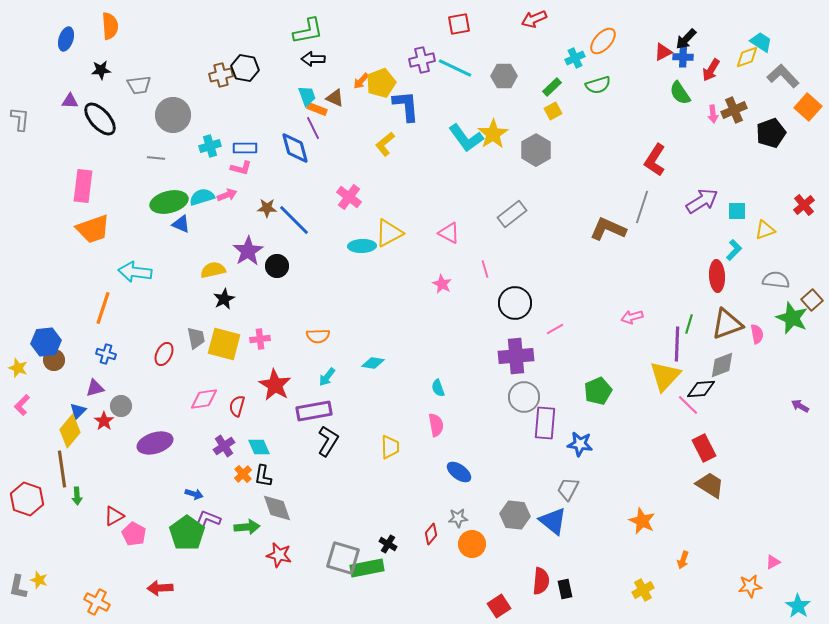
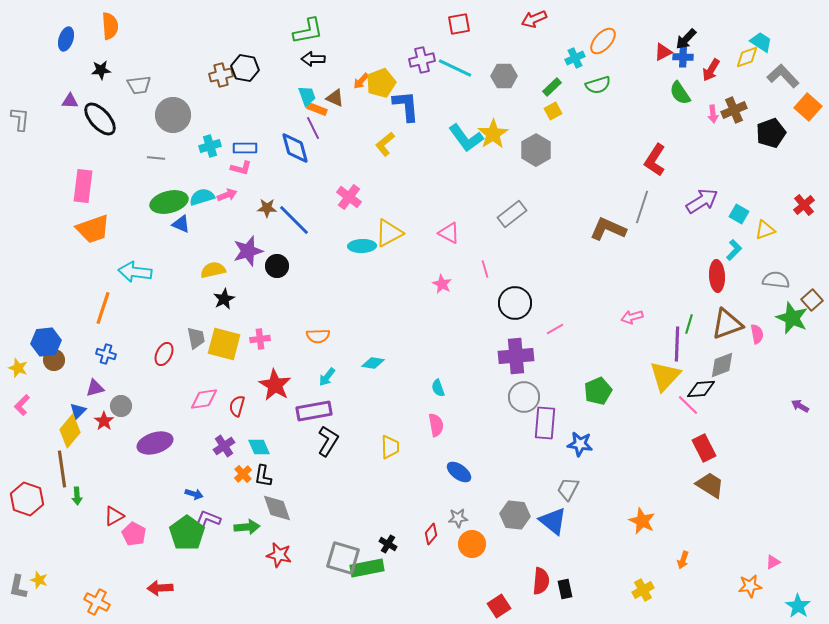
cyan square at (737, 211): moved 2 px right, 3 px down; rotated 30 degrees clockwise
purple star at (248, 251): rotated 16 degrees clockwise
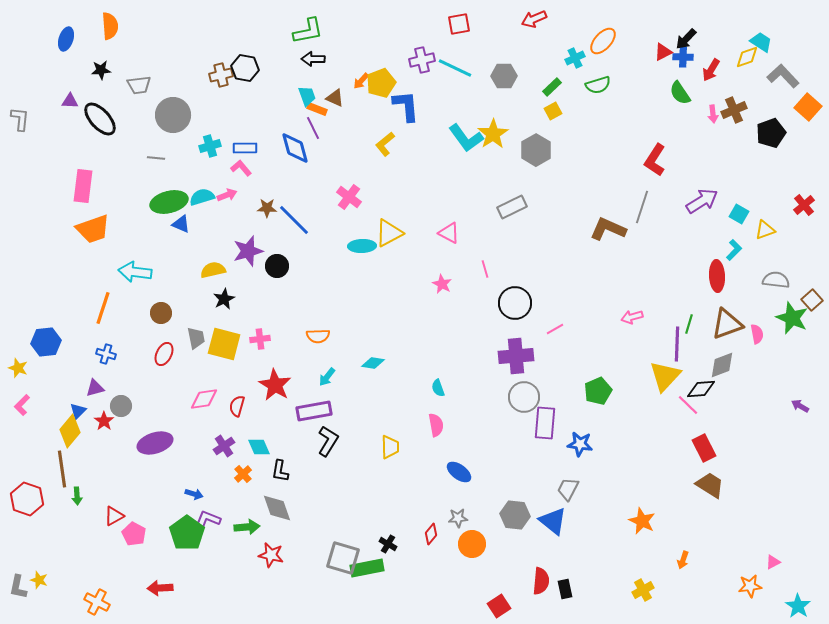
pink L-shape at (241, 168): rotated 145 degrees counterclockwise
gray rectangle at (512, 214): moved 7 px up; rotated 12 degrees clockwise
brown circle at (54, 360): moved 107 px right, 47 px up
black L-shape at (263, 476): moved 17 px right, 5 px up
red star at (279, 555): moved 8 px left
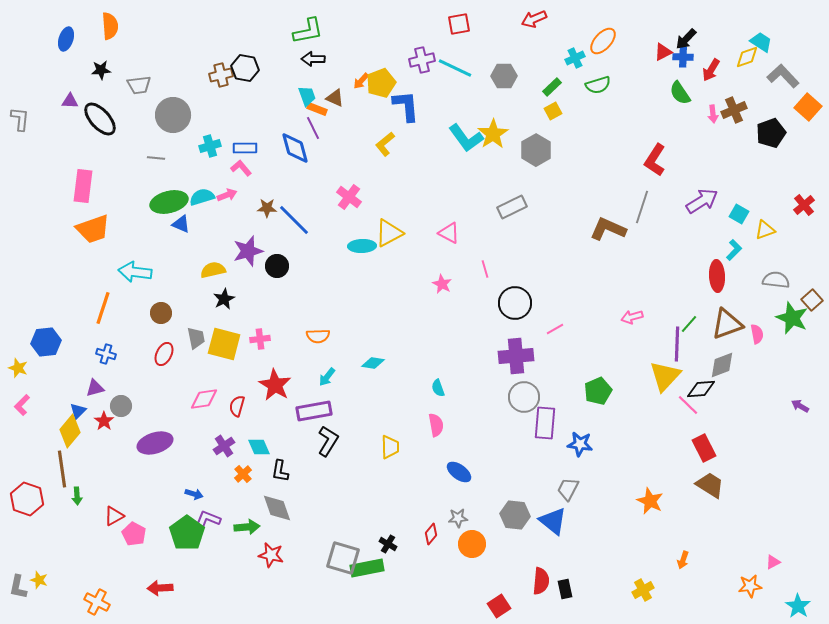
green line at (689, 324): rotated 24 degrees clockwise
orange star at (642, 521): moved 8 px right, 20 px up
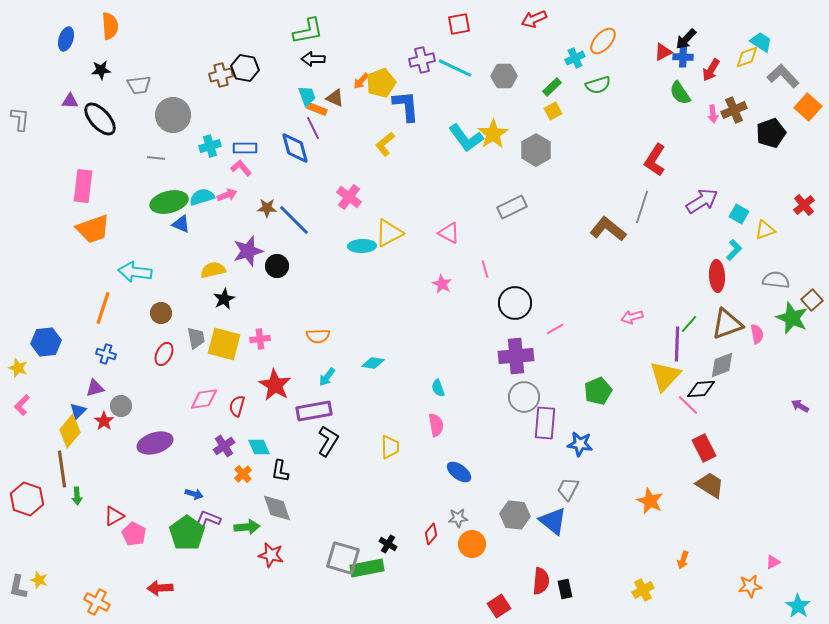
brown L-shape at (608, 229): rotated 15 degrees clockwise
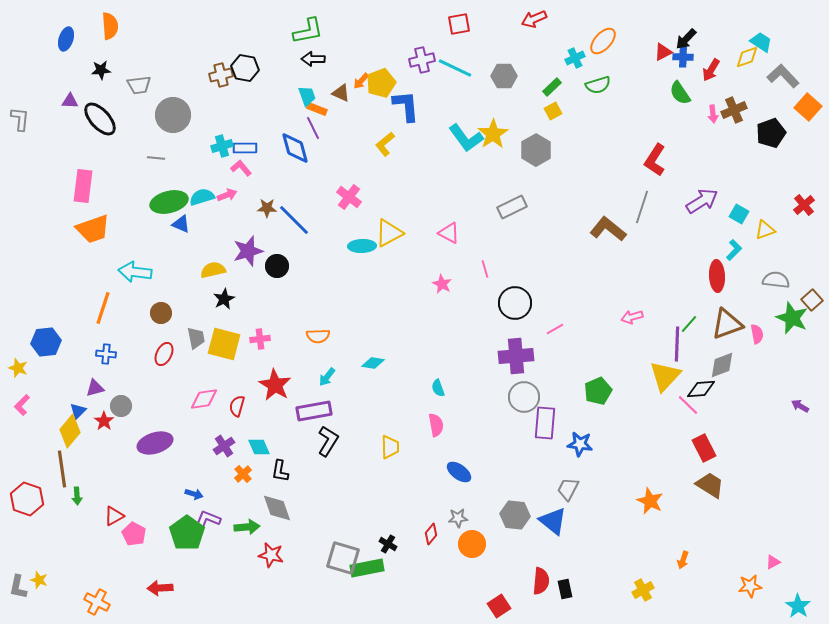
brown triangle at (335, 98): moved 6 px right, 5 px up
cyan cross at (210, 146): moved 12 px right
blue cross at (106, 354): rotated 12 degrees counterclockwise
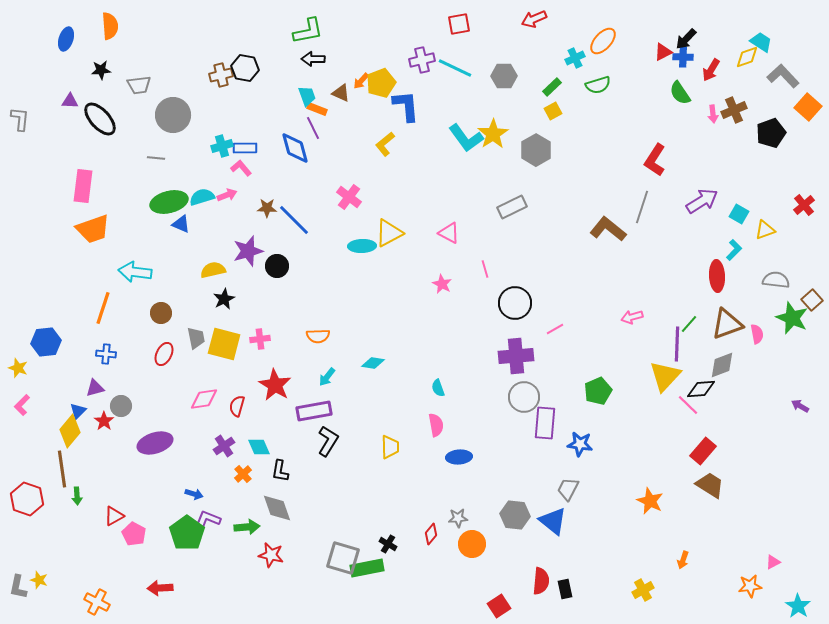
red rectangle at (704, 448): moved 1 px left, 3 px down; rotated 68 degrees clockwise
blue ellipse at (459, 472): moved 15 px up; rotated 40 degrees counterclockwise
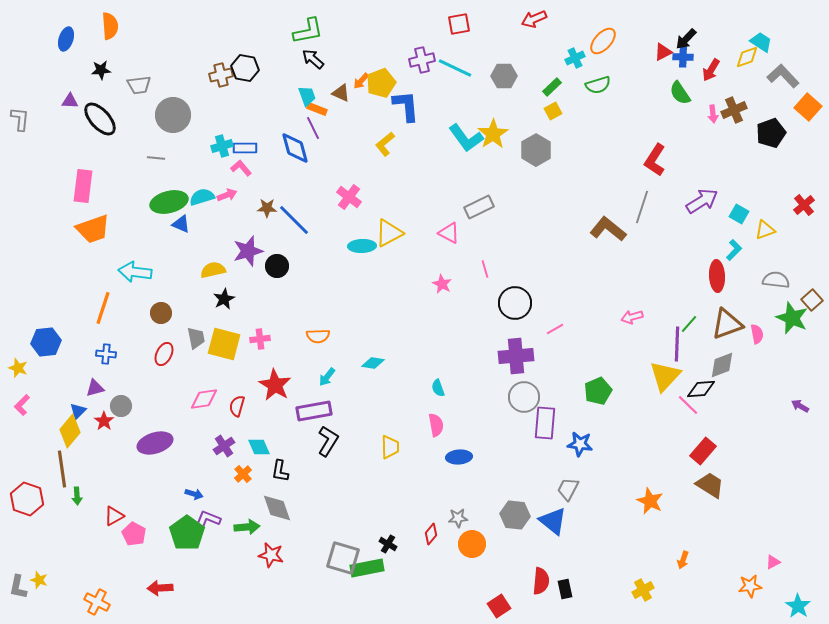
black arrow at (313, 59): rotated 40 degrees clockwise
gray rectangle at (512, 207): moved 33 px left
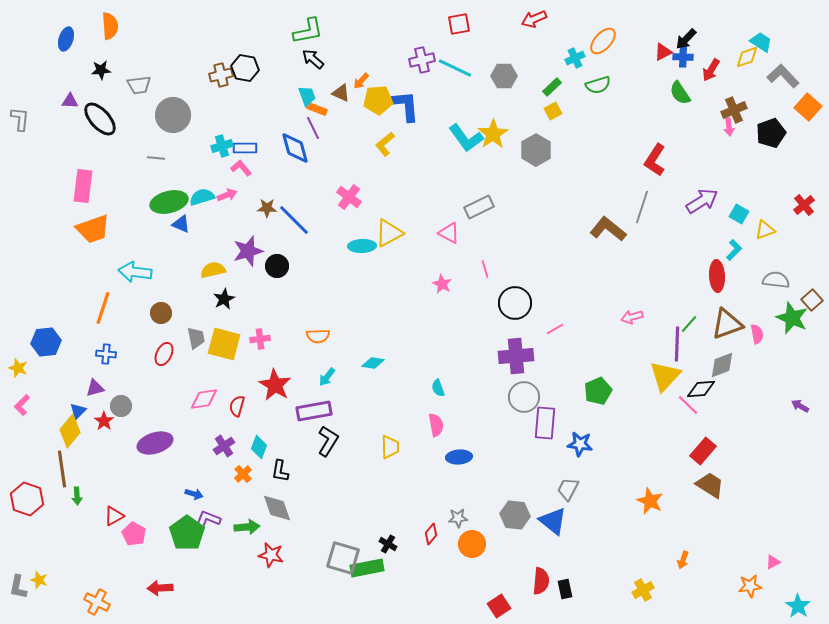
yellow pentagon at (381, 83): moved 3 px left, 17 px down; rotated 16 degrees clockwise
pink arrow at (713, 114): moved 16 px right, 13 px down
cyan diamond at (259, 447): rotated 45 degrees clockwise
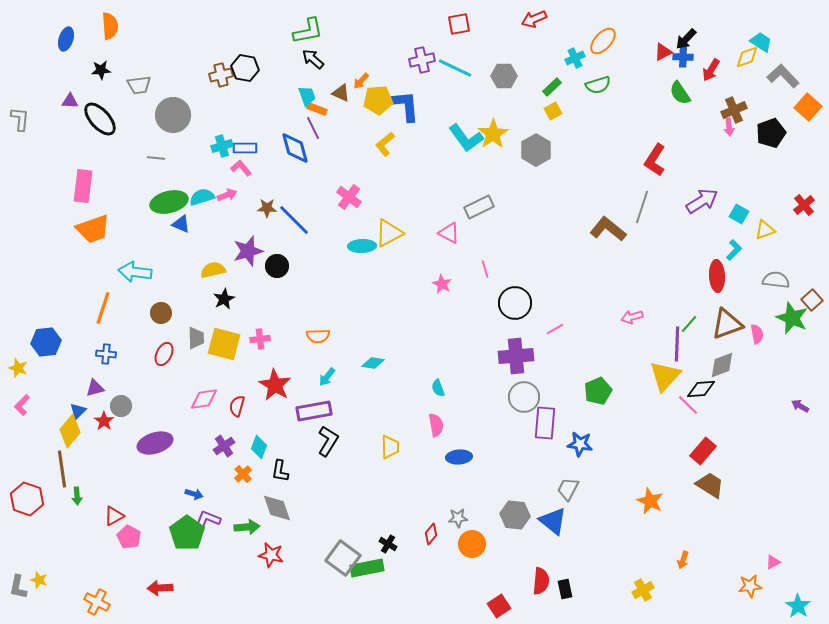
gray trapezoid at (196, 338): rotated 10 degrees clockwise
pink pentagon at (134, 534): moved 5 px left, 3 px down
gray square at (343, 558): rotated 20 degrees clockwise
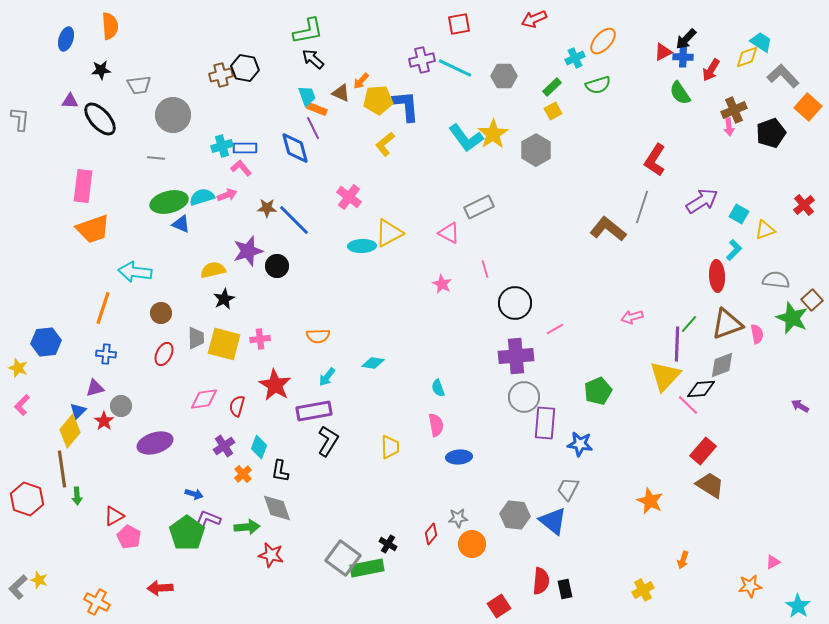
gray L-shape at (18, 587): rotated 35 degrees clockwise
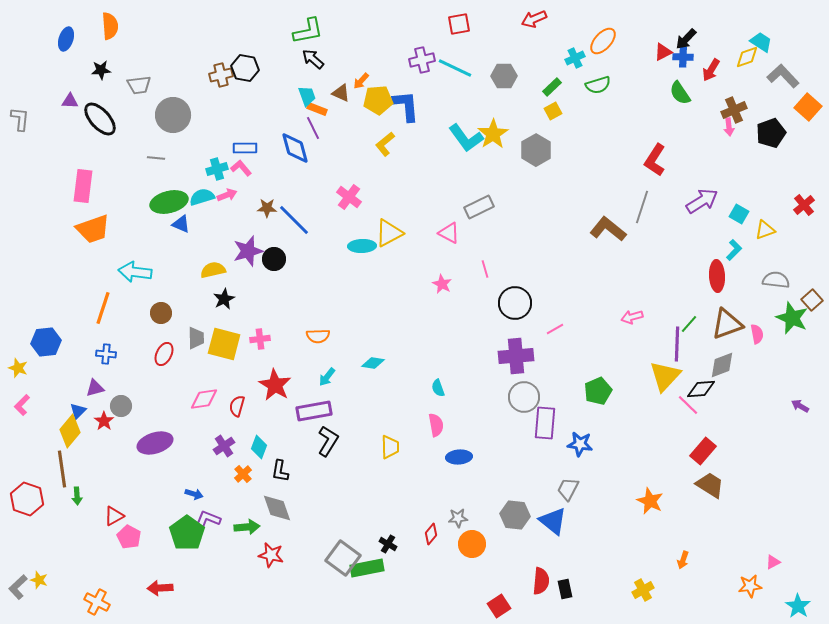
cyan cross at (222, 146): moved 5 px left, 23 px down
black circle at (277, 266): moved 3 px left, 7 px up
